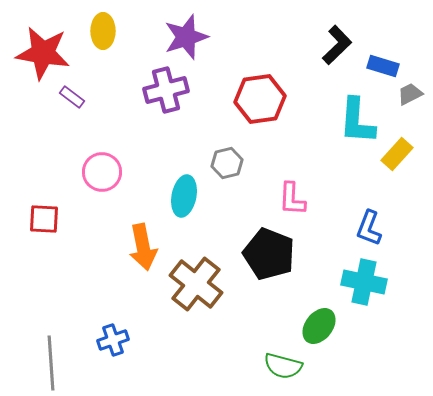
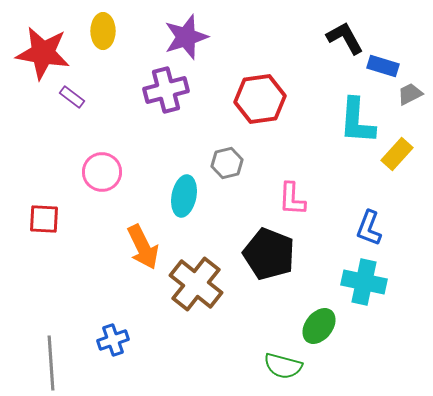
black L-shape: moved 8 px right, 7 px up; rotated 75 degrees counterclockwise
orange arrow: rotated 15 degrees counterclockwise
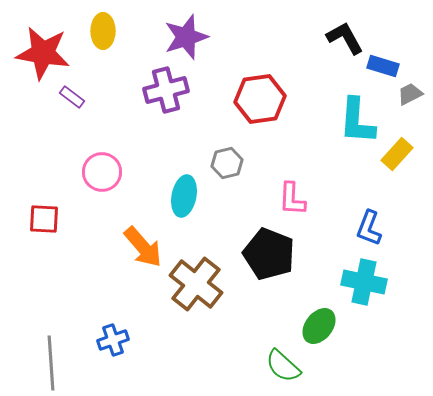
orange arrow: rotated 15 degrees counterclockwise
green semicircle: rotated 27 degrees clockwise
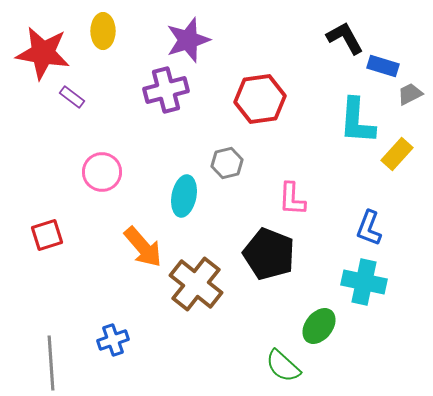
purple star: moved 2 px right, 3 px down
red square: moved 3 px right, 16 px down; rotated 20 degrees counterclockwise
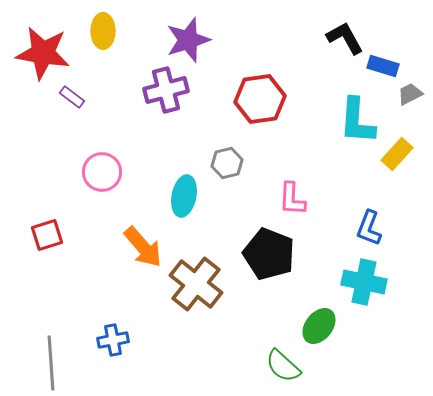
blue cross: rotated 8 degrees clockwise
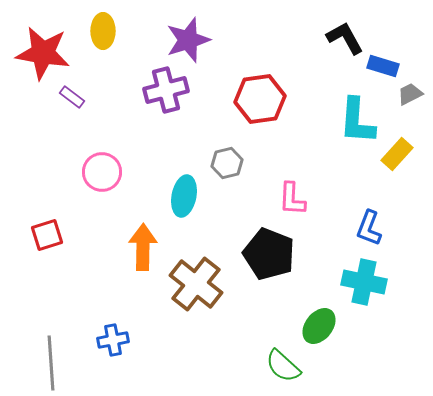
orange arrow: rotated 138 degrees counterclockwise
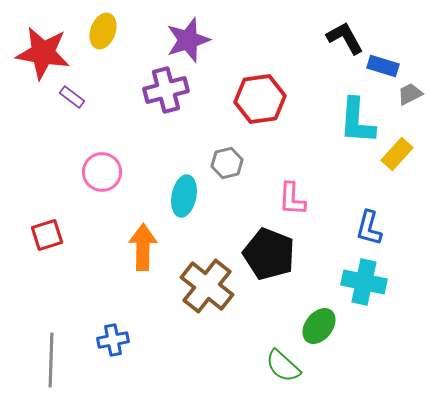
yellow ellipse: rotated 20 degrees clockwise
blue L-shape: rotated 6 degrees counterclockwise
brown cross: moved 11 px right, 2 px down
gray line: moved 3 px up; rotated 6 degrees clockwise
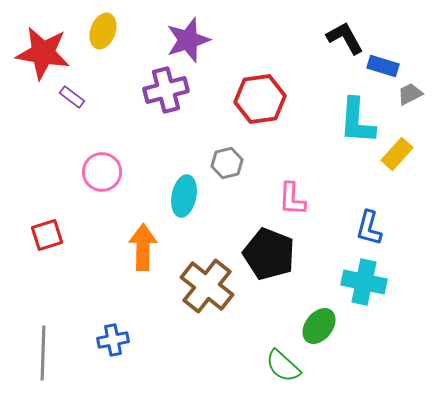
gray line: moved 8 px left, 7 px up
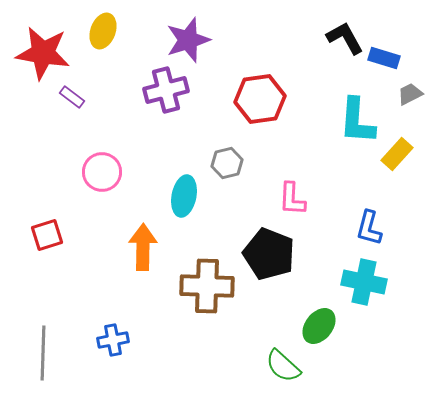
blue rectangle: moved 1 px right, 8 px up
brown cross: rotated 36 degrees counterclockwise
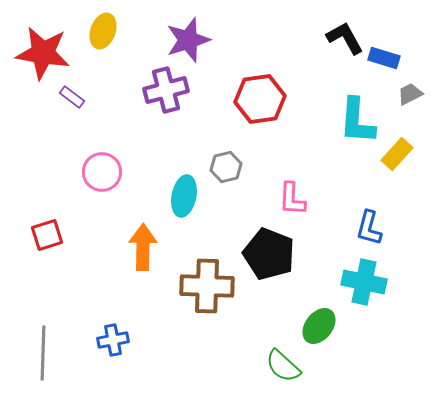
gray hexagon: moved 1 px left, 4 px down
